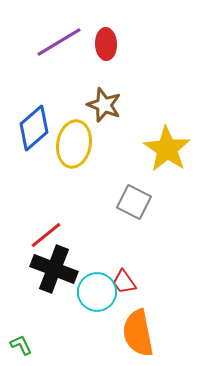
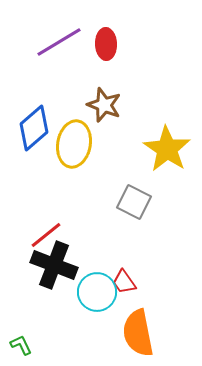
black cross: moved 4 px up
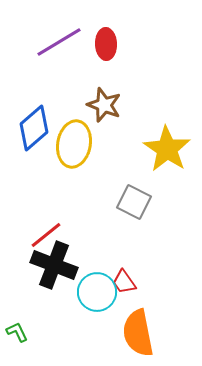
green L-shape: moved 4 px left, 13 px up
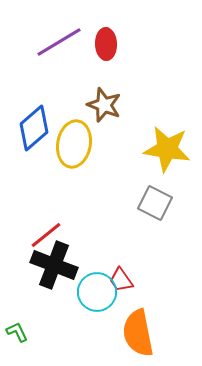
yellow star: rotated 24 degrees counterclockwise
gray square: moved 21 px right, 1 px down
red trapezoid: moved 3 px left, 2 px up
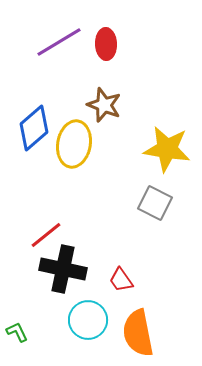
black cross: moved 9 px right, 4 px down; rotated 9 degrees counterclockwise
cyan circle: moved 9 px left, 28 px down
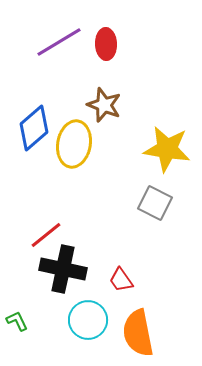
green L-shape: moved 11 px up
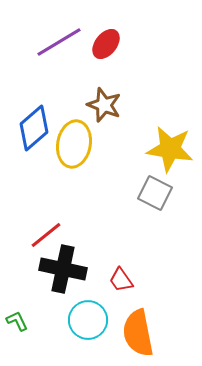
red ellipse: rotated 40 degrees clockwise
yellow star: moved 3 px right
gray square: moved 10 px up
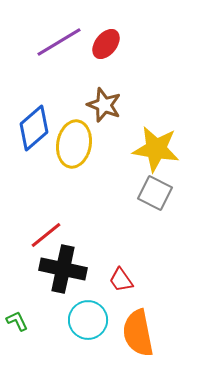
yellow star: moved 14 px left
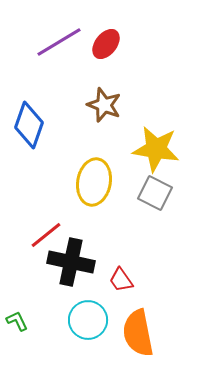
blue diamond: moved 5 px left, 3 px up; rotated 30 degrees counterclockwise
yellow ellipse: moved 20 px right, 38 px down
black cross: moved 8 px right, 7 px up
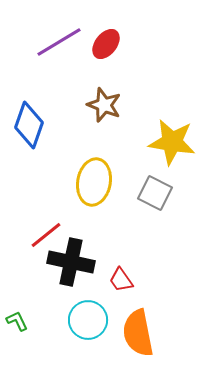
yellow star: moved 16 px right, 7 px up
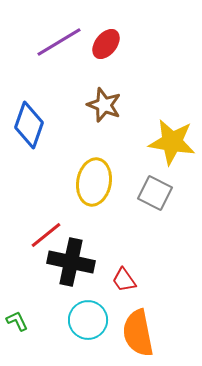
red trapezoid: moved 3 px right
